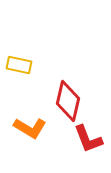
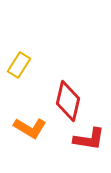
yellow rectangle: rotated 70 degrees counterclockwise
red L-shape: moved 1 px right; rotated 60 degrees counterclockwise
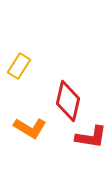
yellow rectangle: moved 1 px down
red L-shape: moved 2 px right, 2 px up
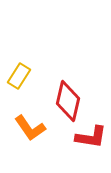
yellow rectangle: moved 10 px down
orange L-shape: rotated 24 degrees clockwise
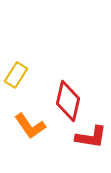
yellow rectangle: moved 3 px left, 1 px up
orange L-shape: moved 2 px up
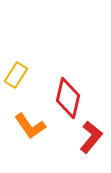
red diamond: moved 3 px up
red L-shape: rotated 60 degrees counterclockwise
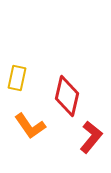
yellow rectangle: moved 1 px right, 3 px down; rotated 20 degrees counterclockwise
red diamond: moved 1 px left, 2 px up
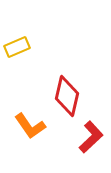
yellow rectangle: moved 31 px up; rotated 55 degrees clockwise
red L-shape: rotated 8 degrees clockwise
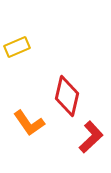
orange L-shape: moved 1 px left, 3 px up
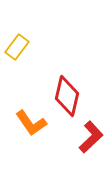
yellow rectangle: rotated 30 degrees counterclockwise
orange L-shape: moved 2 px right
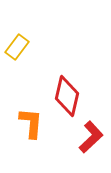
orange L-shape: rotated 140 degrees counterclockwise
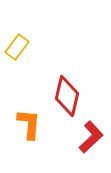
orange L-shape: moved 2 px left, 1 px down
